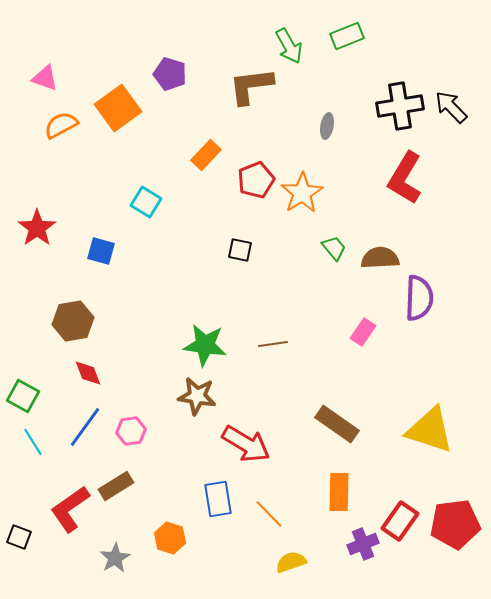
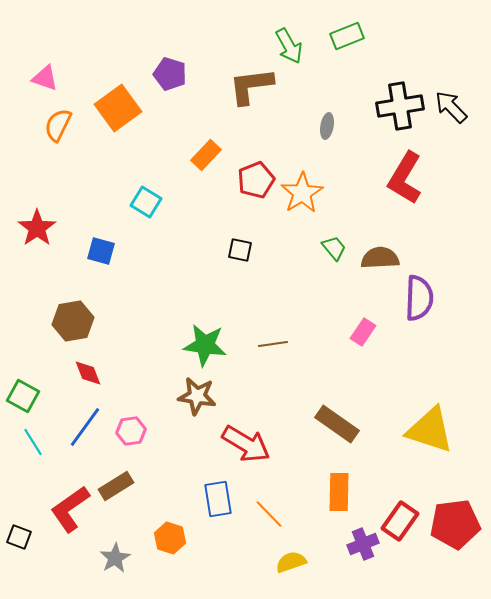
orange semicircle at (61, 125): moved 3 px left; rotated 36 degrees counterclockwise
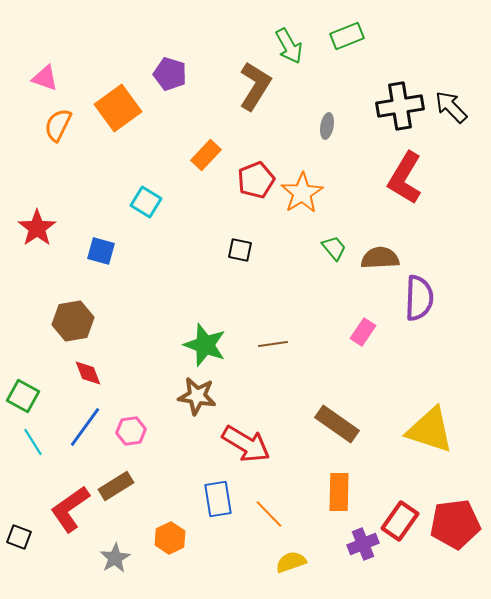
brown L-shape at (251, 86): moved 4 px right; rotated 129 degrees clockwise
green star at (205, 345): rotated 12 degrees clockwise
orange hexagon at (170, 538): rotated 16 degrees clockwise
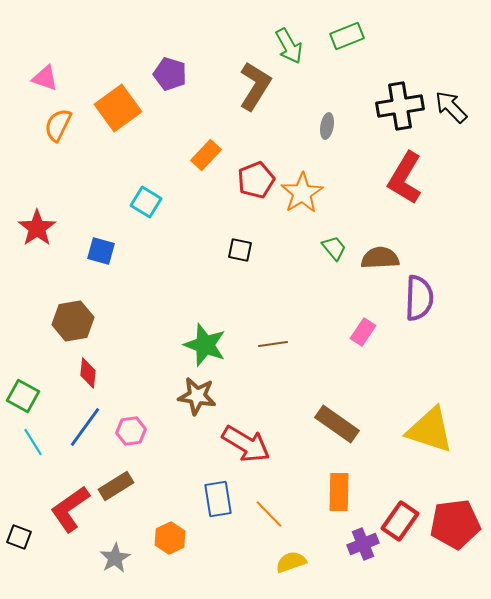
red diamond at (88, 373): rotated 28 degrees clockwise
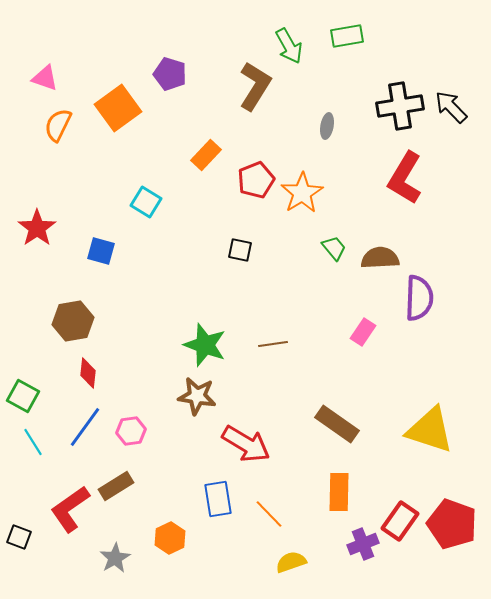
green rectangle at (347, 36): rotated 12 degrees clockwise
red pentagon at (455, 524): moved 3 px left; rotated 27 degrees clockwise
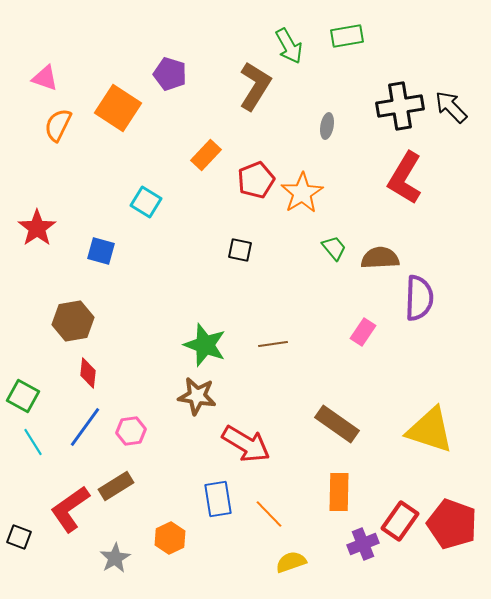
orange square at (118, 108): rotated 21 degrees counterclockwise
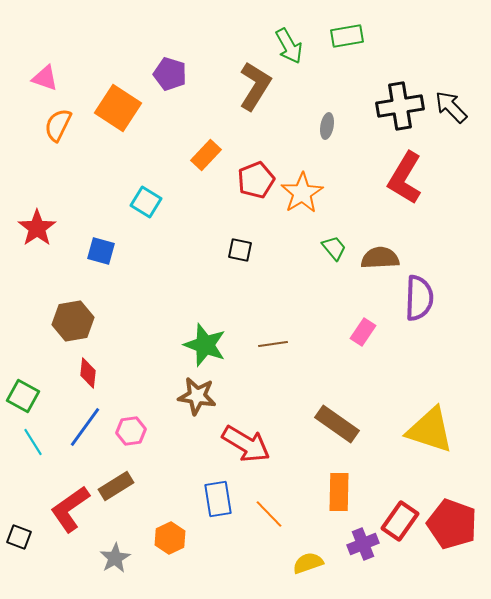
yellow semicircle at (291, 562): moved 17 px right, 1 px down
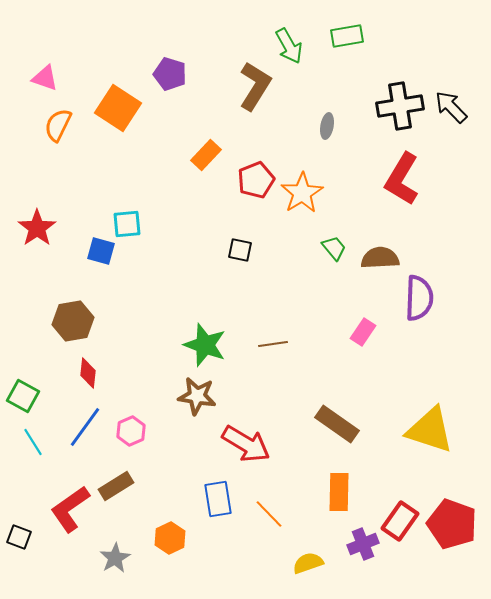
red L-shape at (405, 178): moved 3 px left, 1 px down
cyan square at (146, 202): moved 19 px left, 22 px down; rotated 36 degrees counterclockwise
pink hexagon at (131, 431): rotated 16 degrees counterclockwise
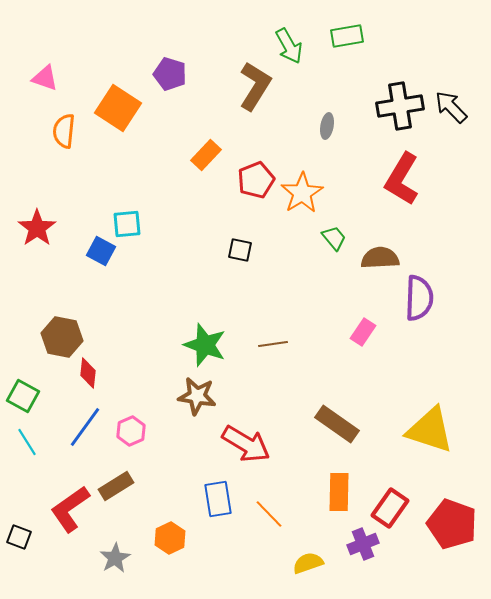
orange semicircle at (58, 125): moved 6 px right, 6 px down; rotated 20 degrees counterclockwise
green trapezoid at (334, 248): moved 10 px up
blue square at (101, 251): rotated 12 degrees clockwise
brown hexagon at (73, 321): moved 11 px left, 16 px down; rotated 21 degrees clockwise
cyan line at (33, 442): moved 6 px left
red rectangle at (400, 521): moved 10 px left, 13 px up
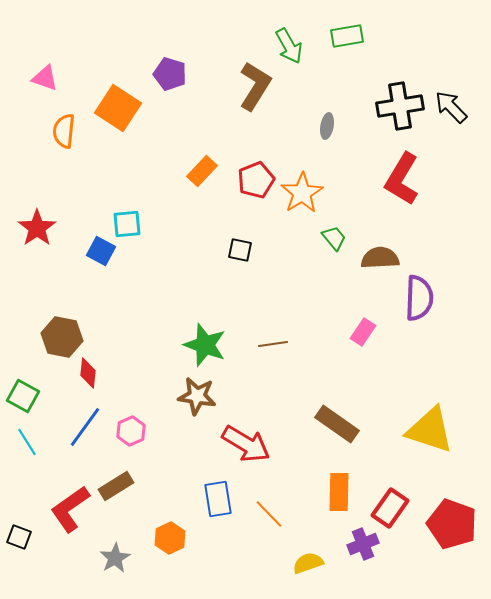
orange rectangle at (206, 155): moved 4 px left, 16 px down
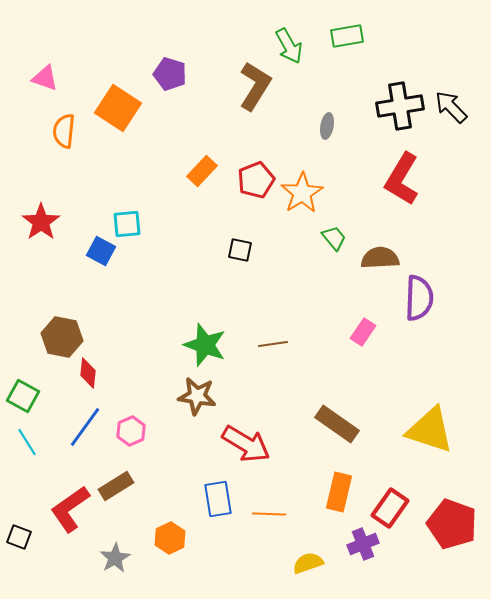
red star at (37, 228): moved 4 px right, 6 px up
orange rectangle at (339, 492): rotated 12 degrees clockwise
orange line at (269, 514): rotated 44 degrees counterclockwise
